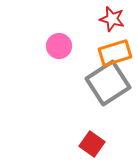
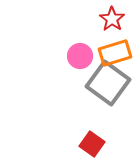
red star: rotated 20 degrees clockwise
pink circle: moved 21 px right, 10 px down
gray square: rotated 21 degrees counterclockwise
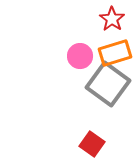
gray square: moved 1 px down
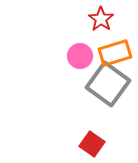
red star: moved 11 px left
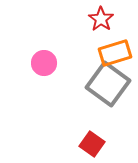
pink circle: moved 36 px left, 7 px down
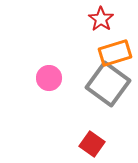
pink circle: moved 5 px right, 15 px down
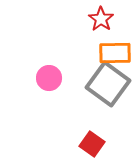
orange rectangle: rotated 16 degrees clockwise
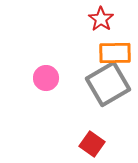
pink circle: moved 3 px left
gray square: rotated 24 degrees clockwise
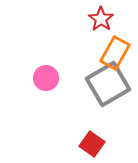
orange rectangle: rotated 60 degrees counterclockwise
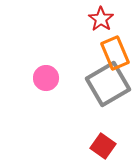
orange rectangle: rotated 52 degrees counterclockwise
red square: moved 11 px right, 2 px down
